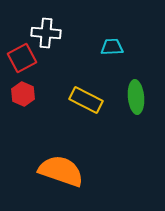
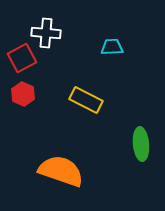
green ellipse: moved 5 px right, 47 px down
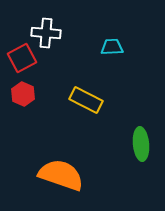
orange semicircle: moved 4 px down
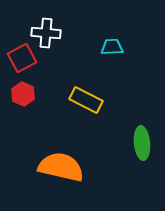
green ellipse: moved 1 px right, 1 px up
orange semicircle: moved 8 px up; rotated 6 degrees counterclockwise
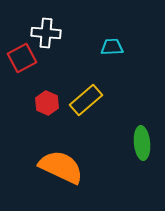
red hexagon: moved 24 px right, 9 px down
yellow rectangle: rotated 68 degrees counterclockwise
orange semicircle: rotated 12 degrees clockwise
